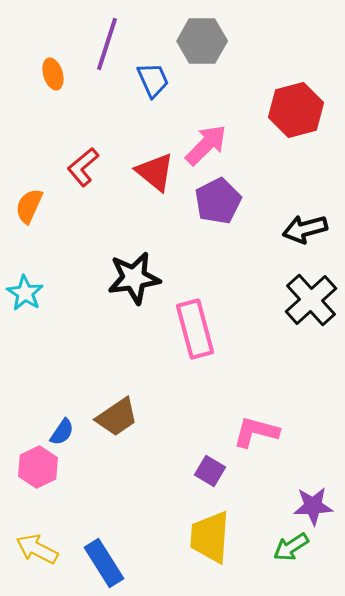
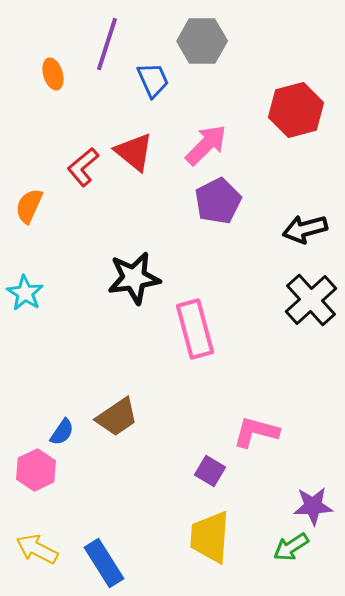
red triangle: moved 21 px left, 20 px up
pink hexagon: moved 2 px left, 3 px down
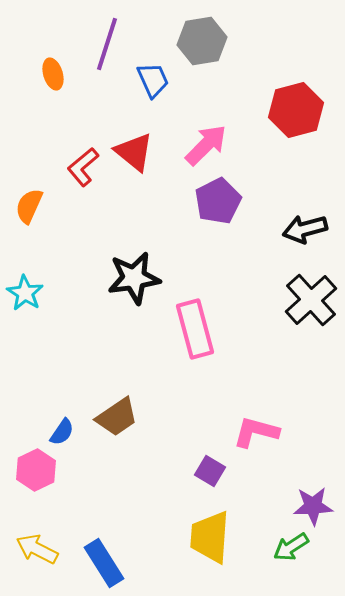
gray hexagon: rotated 9 degrees counterclockwise
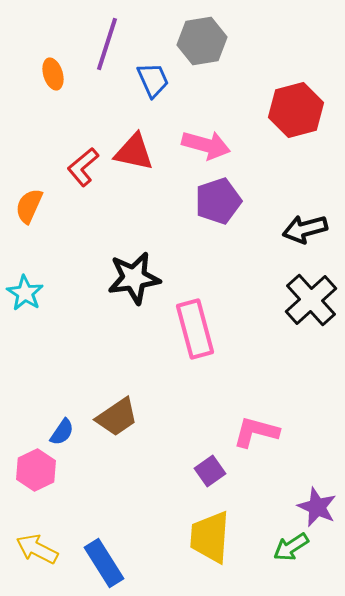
pink arrow: rotated 60 degrees clockwise
red triangle: rotated 27 degrees counterclockwise
purple pentagon: rotated 9 degrees clockwise
purple square: rotated 24 degrees clockwise
purple star: moved 4 px right, 1 px down; rotated 27 degrees clockwise
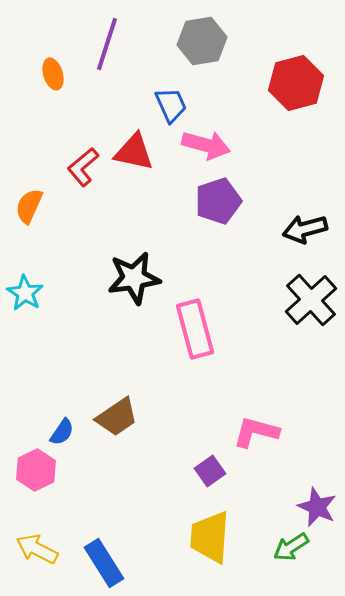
blue trapezoid: moved 18 px right, 25 px down
red hexagon: moved 27 px up
